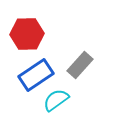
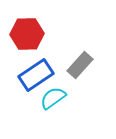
cyan semicircle: moved 3 px left, 2 px up
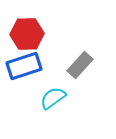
blue rectangle: moved 12 px left, 9 px up; rotated 16 degrees clockwise
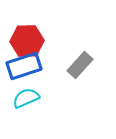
red hexagon: moved 7 px down
cyan semicircle: moved 27 px left; rotated 12 degrees clockwise
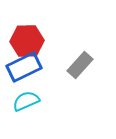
blue rectangle: moved 1 px down; rotated 8 degrees counterclockwise
cyan semicircle: moved 3 px down
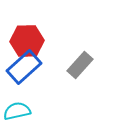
blue rectangle: rotated 16 degrees counterclockwise
cyan semicircle: moved 9 px left, 10 px down; rotated 12 degrees clockwise
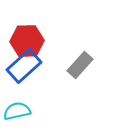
blue rectangle: moved 1 px up
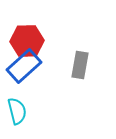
gray rectangle: rotated 32 degrees counterclockwise
cyan semicircle: rotated 88 degrees clockwise
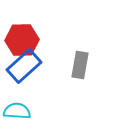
red hexagon: moved 5 px left, 1 px up
cyan semicircle: rotated 72 degrees counterclockwise
